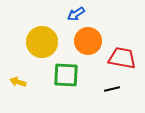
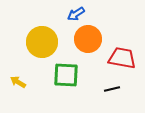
orange circle: moved 2 px up
yellow arrow: rotated 14 degrees clockwise
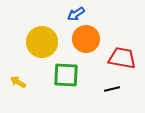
orange circle: moved 2 px left
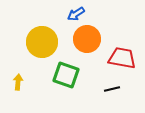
orange circle: moved 1 px right
green square: rotated 16 degrees clockwise
yellow arrow: rotated 63 degrees clockwise
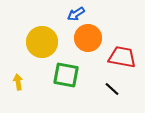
orange circle: moved 1 px right, 1 px up
red trapezoid: moved 1 px up
green square: rotated 8 degrees counterclockwise
yellow arrow: rotated 14 degrees counterclockwise
black line: rotated 56 degrees clockwise
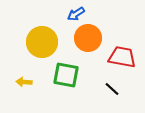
yellow arrow: moved 6 px right; rotated 77 degrees counterclockwise
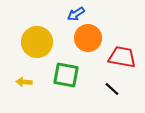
yellow circle: moved 5 px left
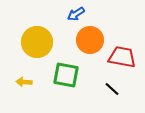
orange circle: moved 2 px right, 2 px down
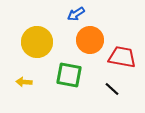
green square: moved 3 px right
